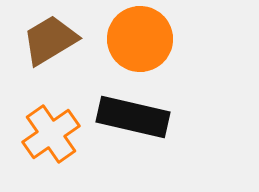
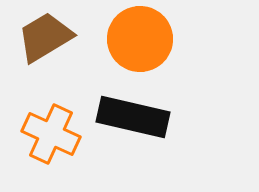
brown trapezoid: moved 5 px left, 3 px up
orange cross: rotated 30 degrees counterclockwise
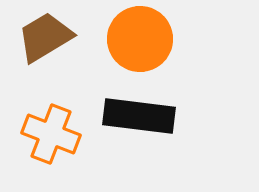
black rectangle: moved 6 px right, 1 px up; rotated 6 degrees counterclockwise
orange cross: rotated 4 degrees counterclockwise
